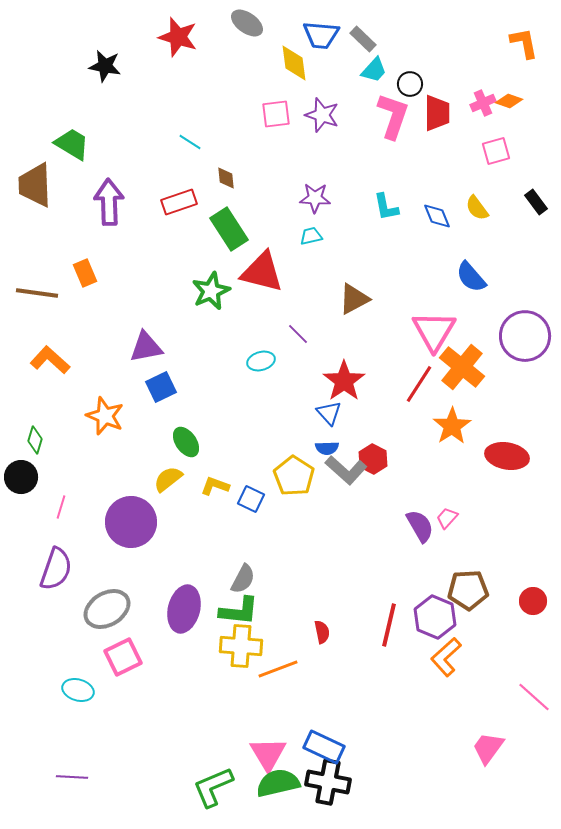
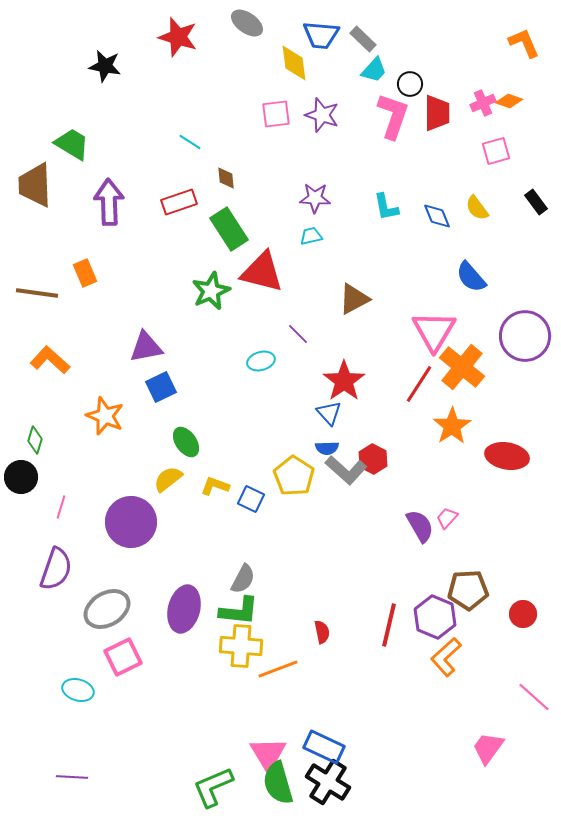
orange L-shape at (524, 43): rotated 12 degrees counterclockwise
red circle at (533, 601): moved 10 px left, 13 px down
black cross at (328, 782): rotated 21 degrees clockwise
green semicircle at (278, 783): rotated 93 degrees counterclockwise
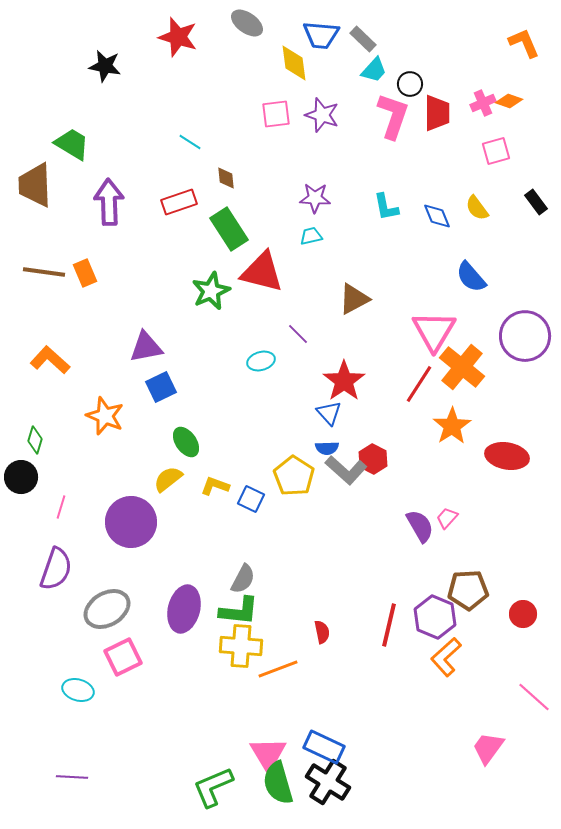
brown line at (37, 293): moved 7 px right, 21 px up
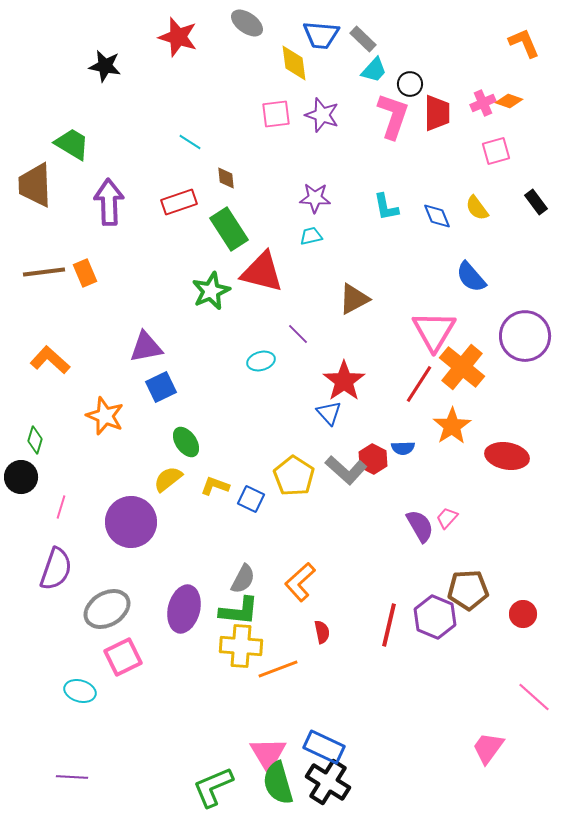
brown line at (44, 272): rotated 15 degrees counterclockwise
blue semicircle at (327, 448): moved 76 px right
orange L-shape at (446, 657): moved 146 px left, 75 px up
cyan ellipse at (78, 690): moved 2 px right, 1 px down
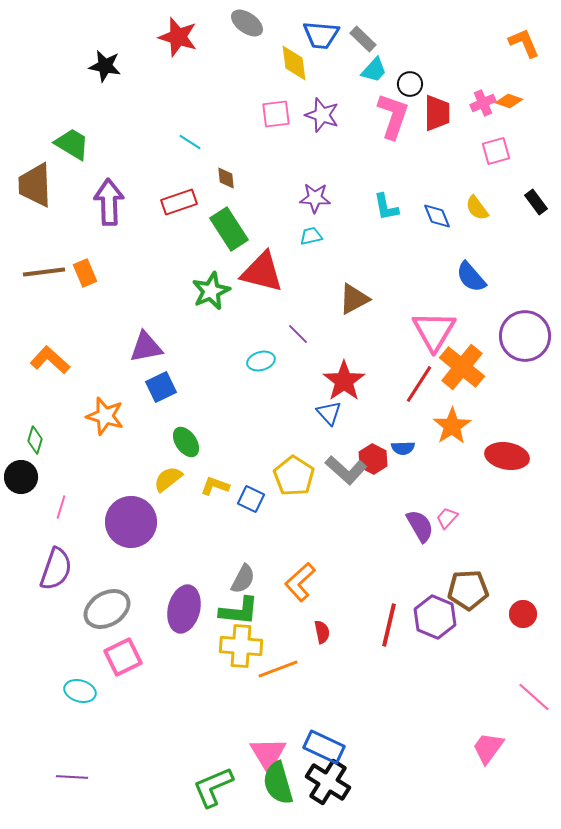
orange star at (105, 416): rotated 6 degrees counterclockwise
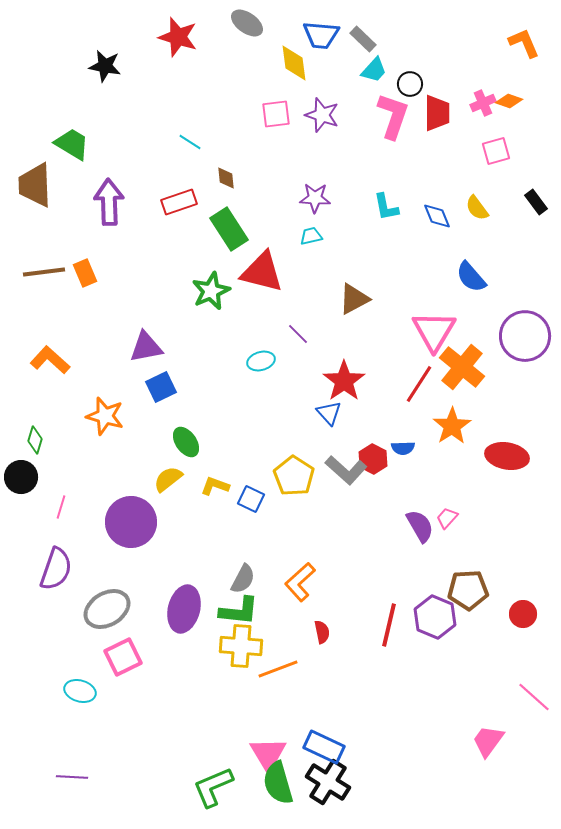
pink trapezoid at (488, 748): moved 7 px up
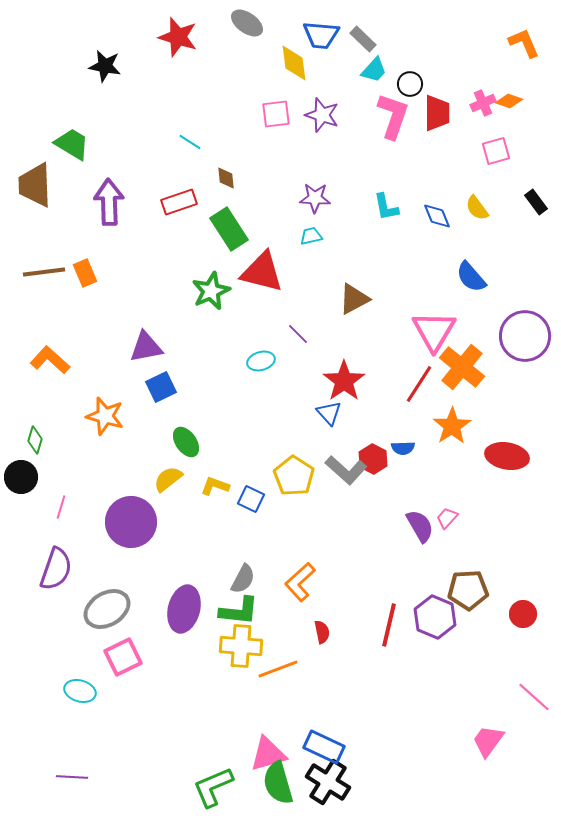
pink triangle at (268, 754): rotated 45 degrees clockwise
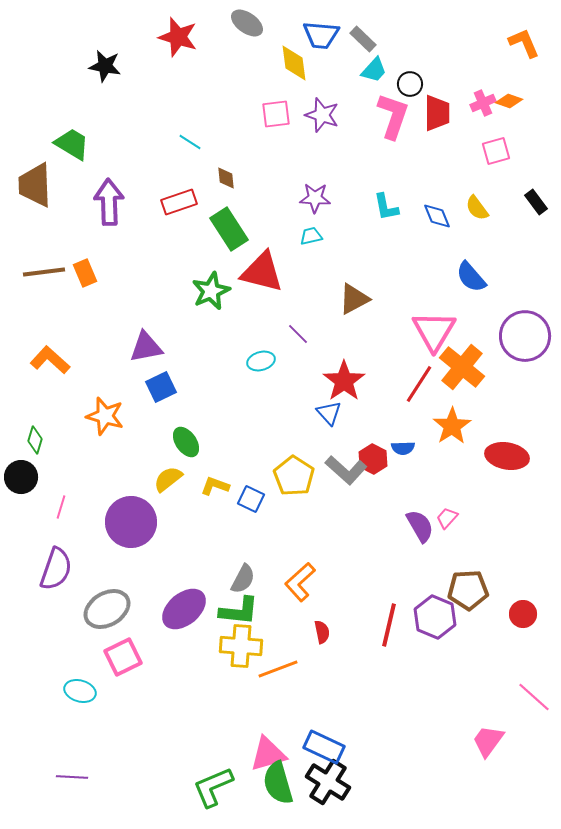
purple ellipse at (184, 609): rotated 36 degrees clockwise
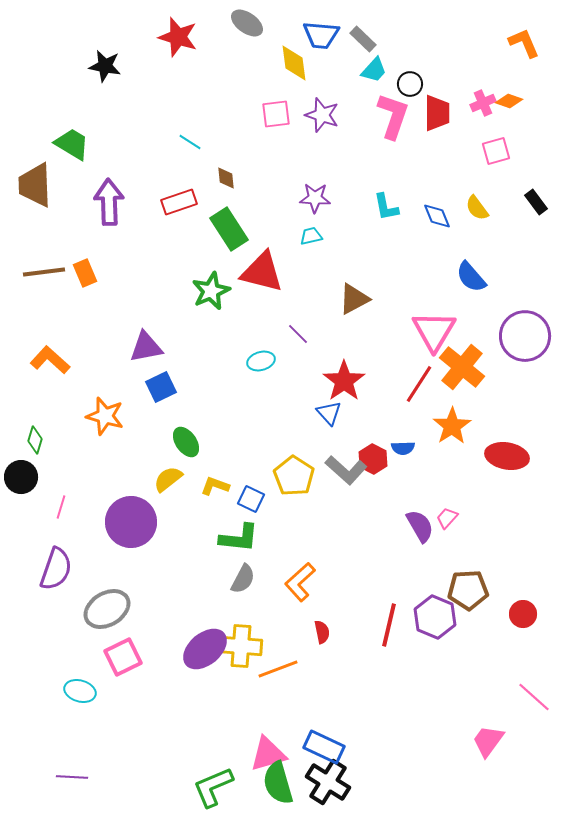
purple ellipse at (184, 609): moved 21 px right, 40 px down
green L-shape at (239, 611): moved 73 px up
